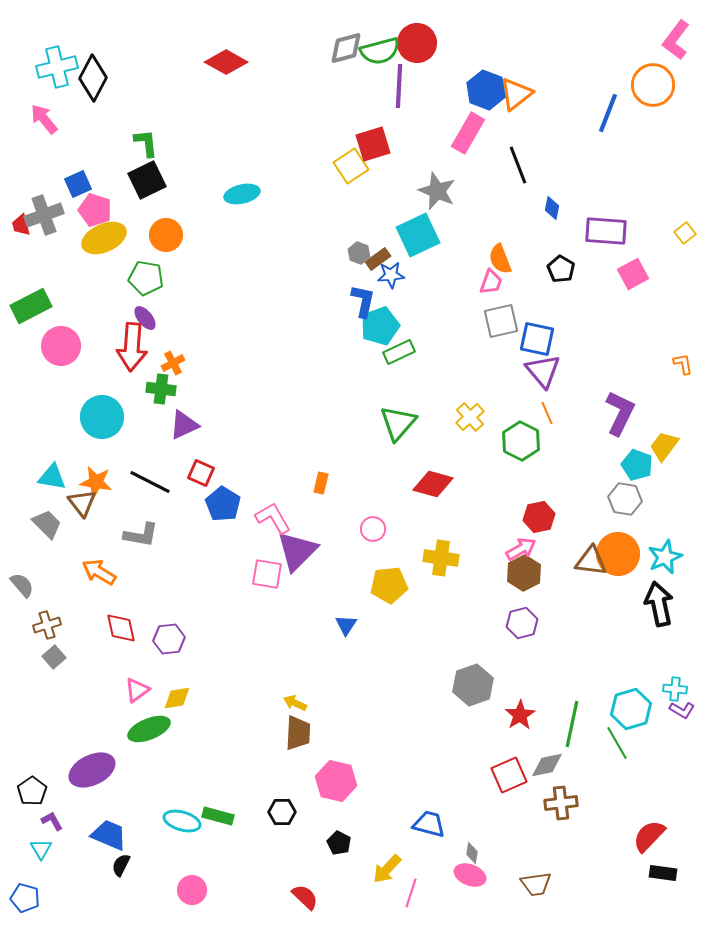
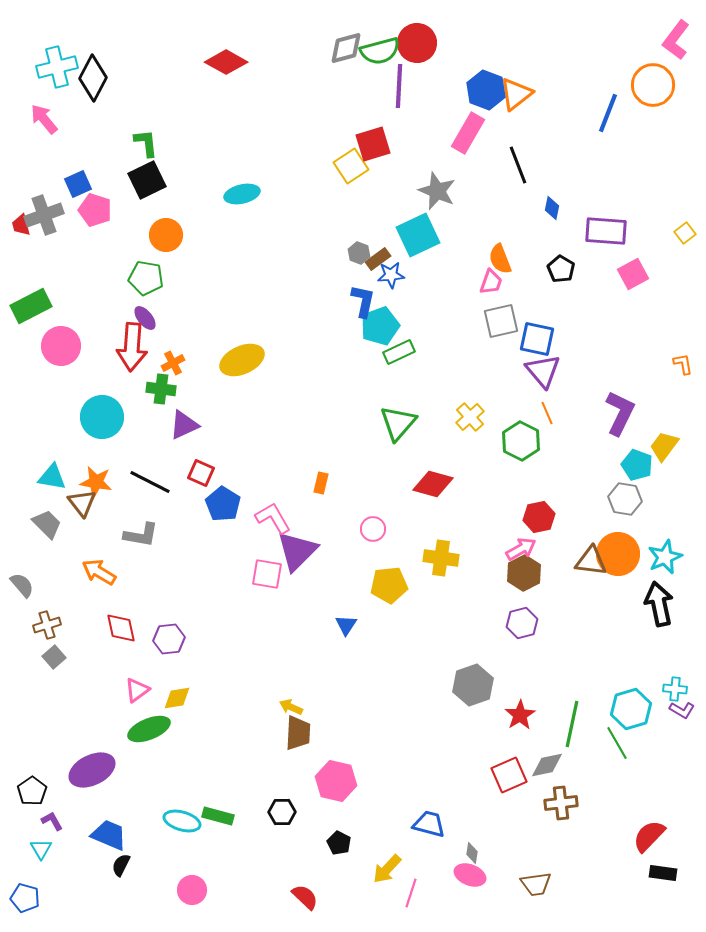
yellow ellipse at (104, 238): moved 138 px right, 122 px down
yellow arrow at (295, 703): moved 4 px left, 4 px down
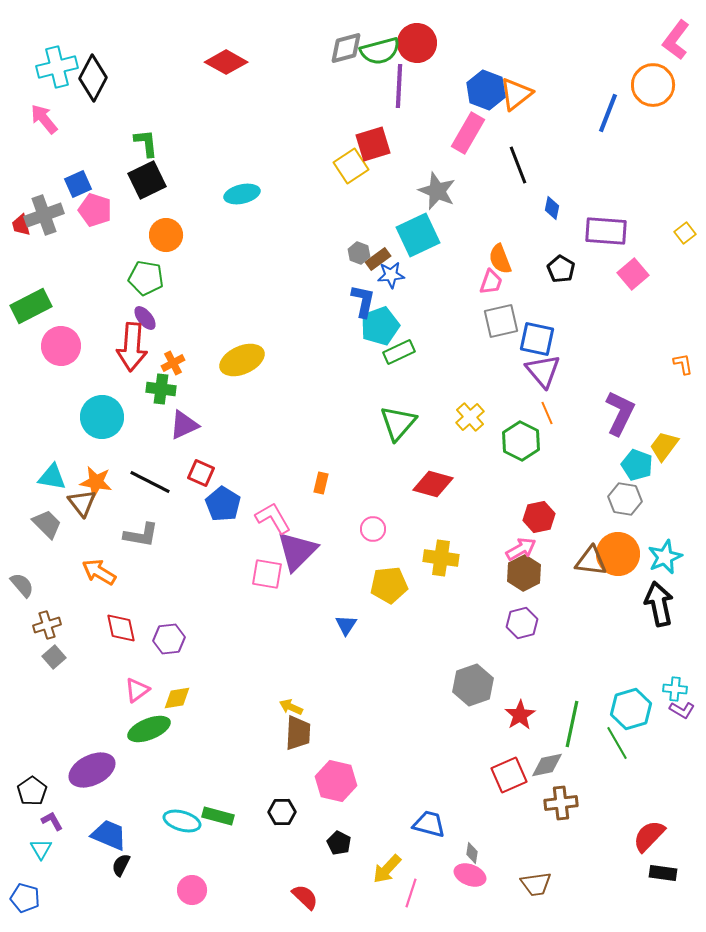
pink square at (633, 274): rotated 12 degrees counterclockwise
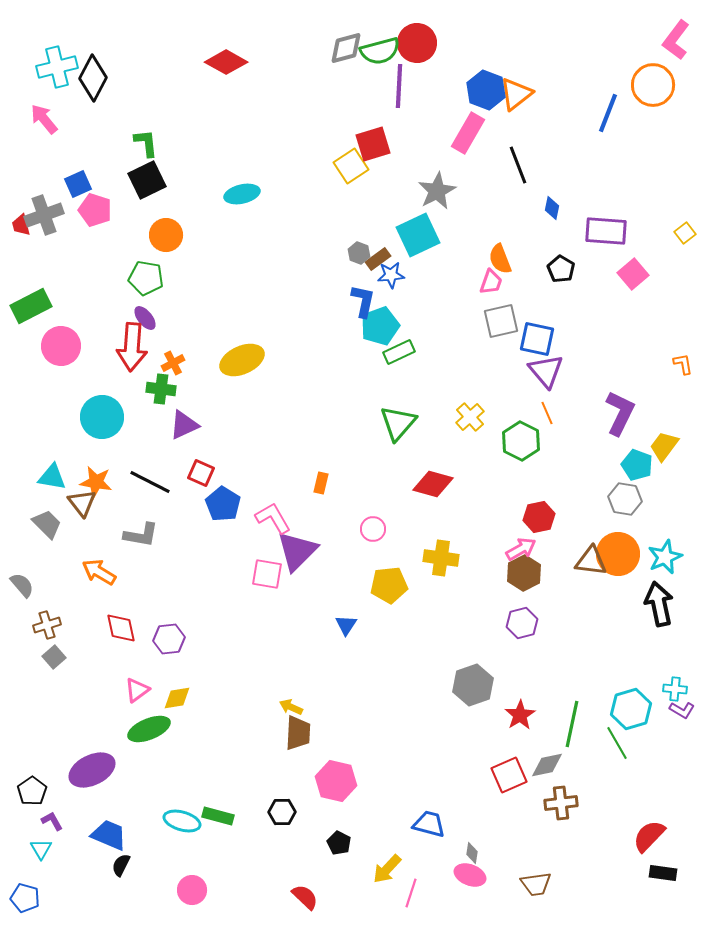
gray star at (437, 191): rotated 21 degrees clockwise
purple triangle at (543, 371): moved 3 px right
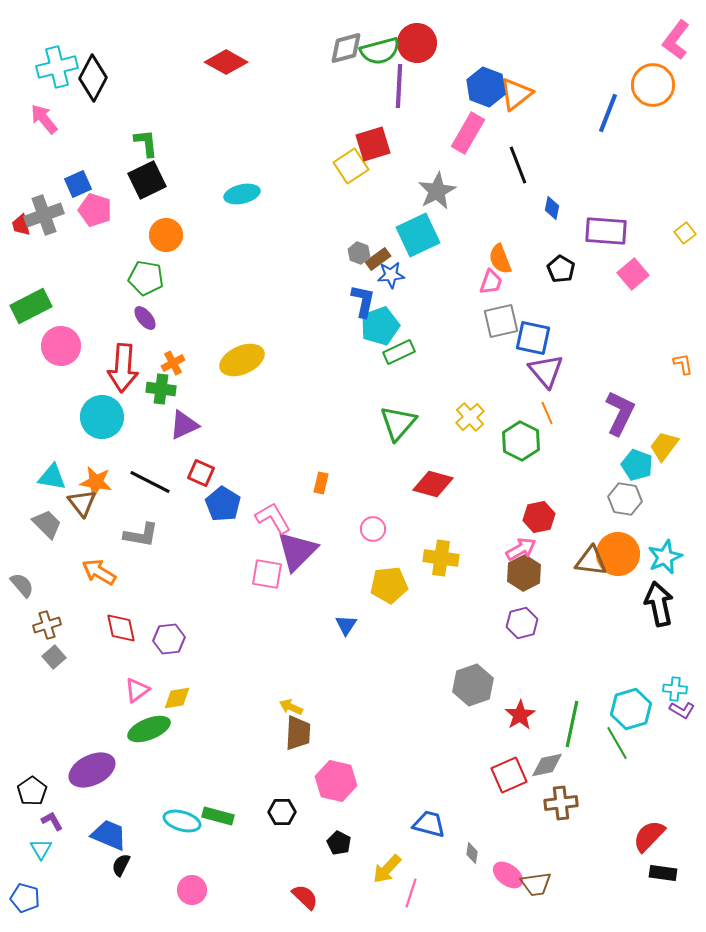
blue hexagon at (486, 90): moved 3 px up
blue square at (537, 339): moved 4 px left, 1 px up
red arrow at (132, 347): moved 9 px left, 21 px down
pink ellipse at (470, 875): moved 38 px right; rotated 16 degrees clockwise
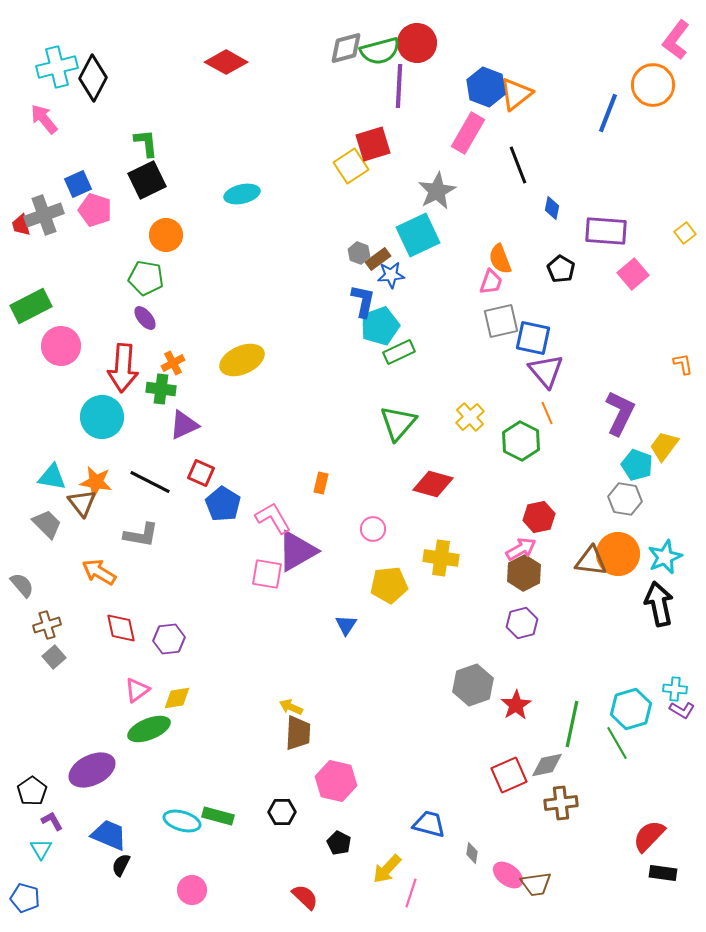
purple triangle at (297, 551): rotated 15 degrees clockwise
red star at (520, 715): moved 4 px left, 10 px up
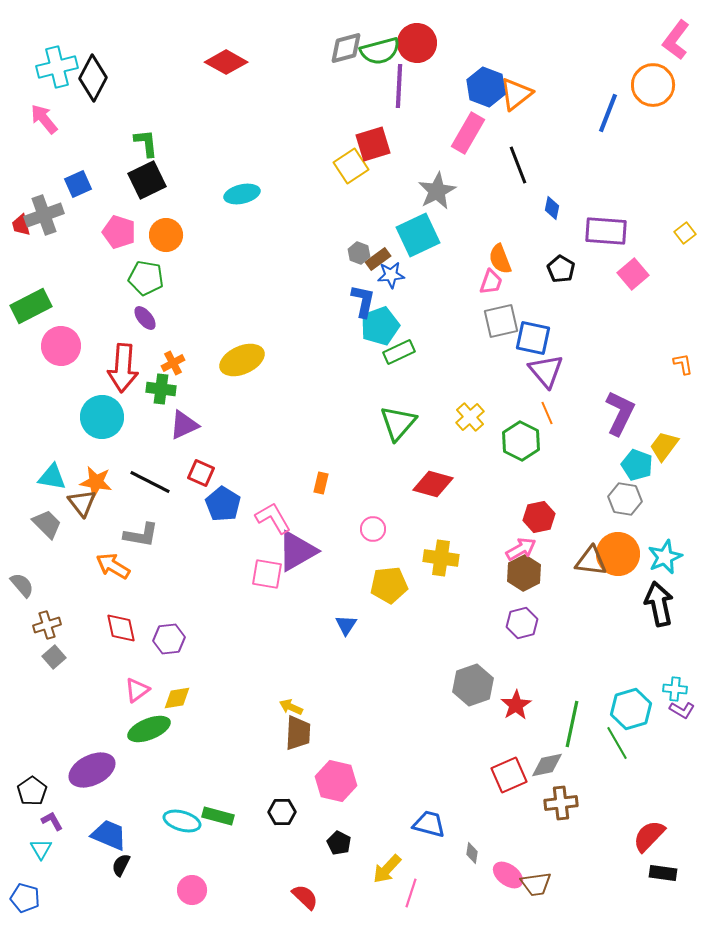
pink pentagon at (95, 210): moved 24 px right, 22 px down
orange arrow at (99, 572): moved 14 px right, 6 px up
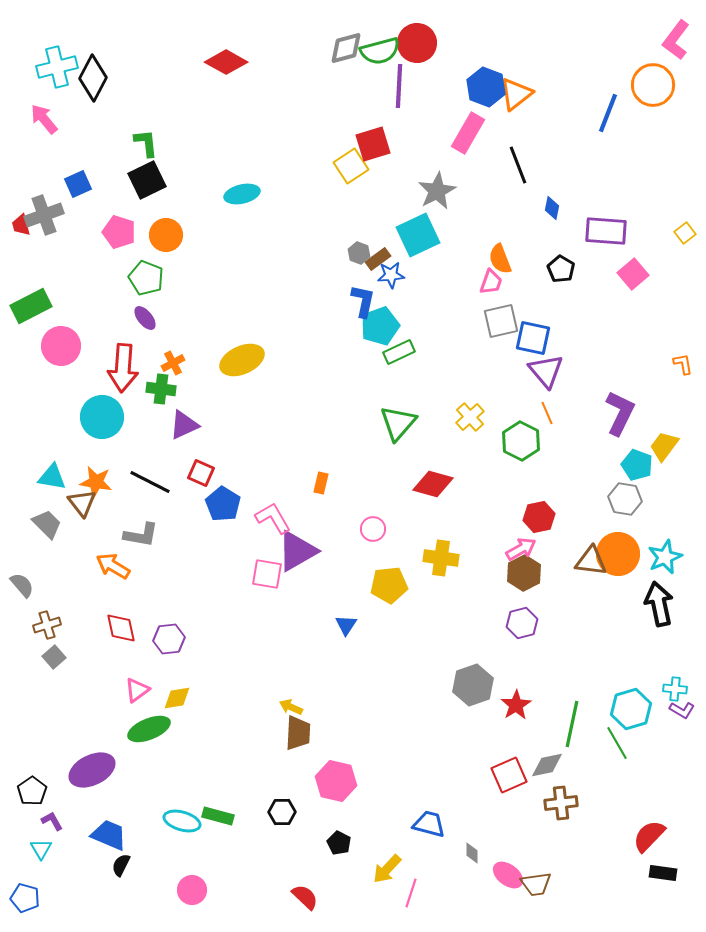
green pentagon at (146, 278): rotated 12 degrees clockwise
gray diamond at (472, 853): rotated 10 degrees counterclockwise
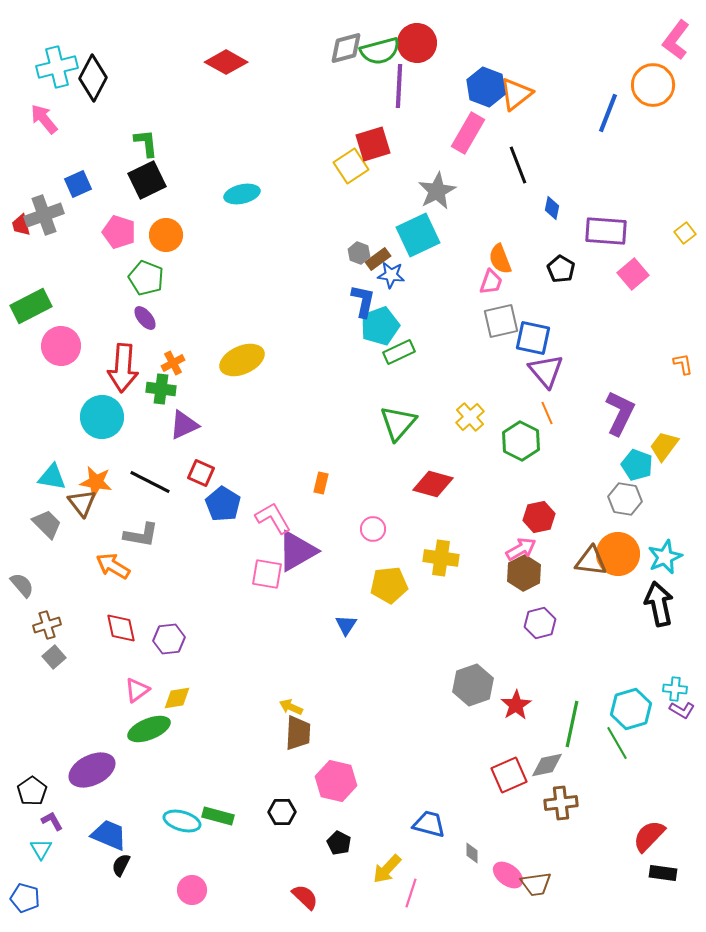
blue star at (391, 275): rotated 12 degrees clockwise
purple hexagon at (522, 623): moved 18 px right
